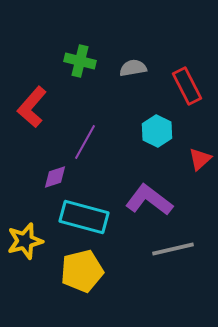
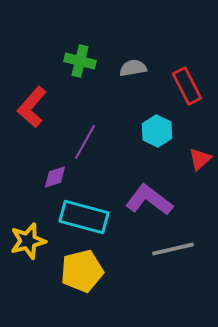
yellow star: moved 3 px right
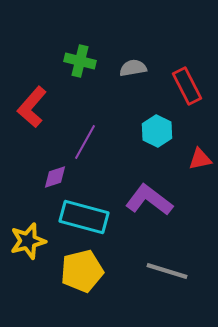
red triangle: rotated 30 degrees clockwise
gray line: moved 6 px left, 22 px down; rotated 30 degrees clockwise
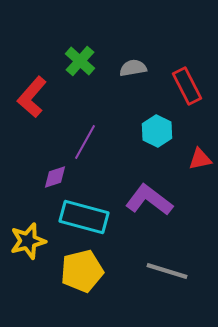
green cross: rotated 28 degrees clockwise
red L-shape: moved 10 px up
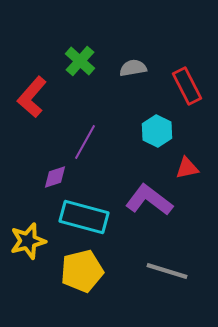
red triangle: moved 13 px left, 9 px down
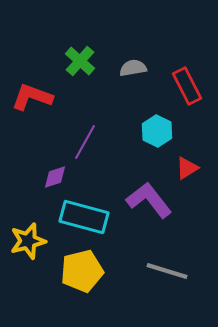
red L-shape: rotated 69 degrees clockwise
red triangle: rotated 20 degrees counterclockwise
purple L-shape: rotated 15 degrees clockwise
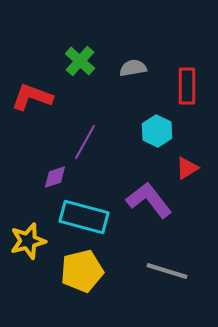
red rectangle: rotated 27 degrees clockwise
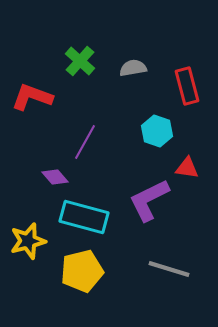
red rectangle: rotated 15 degrees counterclockwise
cyan hexagon: rotated 8 degrees counterclockwise
red triangle: rotated 40 degrees clockwise
purple diamond: rotated 68 degrees clockwise
purple L-shape: rotated 78 degrees counterclockwise
gray line: moved 2 px right, 2 px up
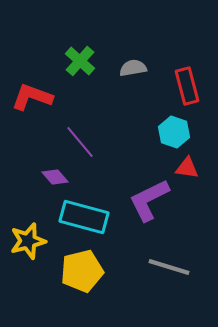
cyan hexagon: moved 17 px right, 1 px down
purple line: moved 5 px left; rotated 69 degrees counterclockwise
gray line: moved 2 px up
